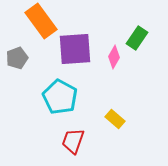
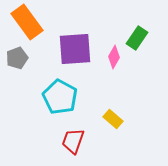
orange rectangle: moved 14 px left, 1 px down
yellow rectangle: moved 2 px left
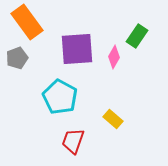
green rectangle: moved 2 px up
purple square: moved 2 px right
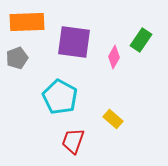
orange rectangle: rotated 56 degrees counterclockwise
green rectangle: moved 4 px right, 4 px down
purple square: moved 3 px left, 7 px up; rotated 12 degrees clockwise
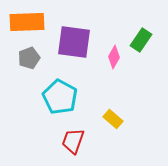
gray pentagon: moved 12 px right
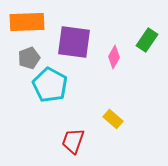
green rectangle: moved 6 px right
cyan pentagon: moved 10 px left, 12 px up
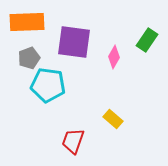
cyan pentagon: moved 2 px left; rotated 20 degrees counterclockwise
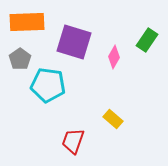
purple square: rotated 9 degrees clockwise
gray pentagon: moved 9 px left, 1 px down; rotated 15 degrees counterclockwise
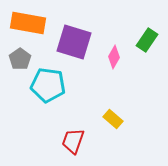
orange rectangle: moved 1 px right, 1 px down; rotated 12 degrees clockwise
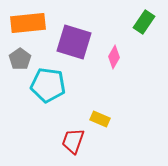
orange rectangle: rotated 16 degrees counterclockwise
green rectangle: moved 3 px left, 18 px up
yellow rectangle: moved 13 px left; rotated 18 degrees counterclockwise
